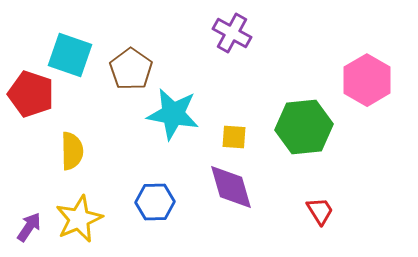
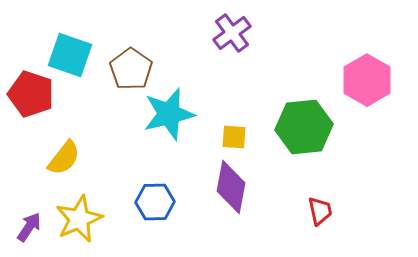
purple cross: rotated 24 degrees clockwise
cyan star: moved 4 px left; rotated 24 degrees counterclockwise
yellow semicircle: moved 8 px left, 7 px down; rotated 39 degrees clockwise
purple diamond: rotated 26 degrees clockwise
red trapezoid: rotated 20 degrees clockwise
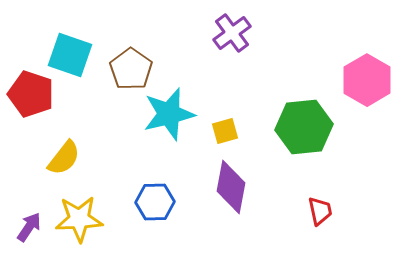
yellow square: moved 9 px left, 6 px up; rotated 20 degrees counterclockwise
yellow star: rotated 21 degrees clockwise
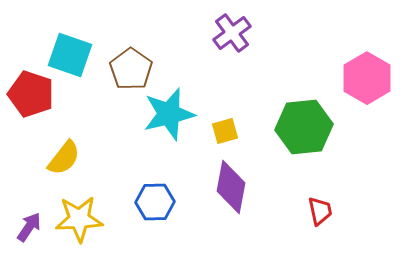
pink hexagon: moved 2 px up
